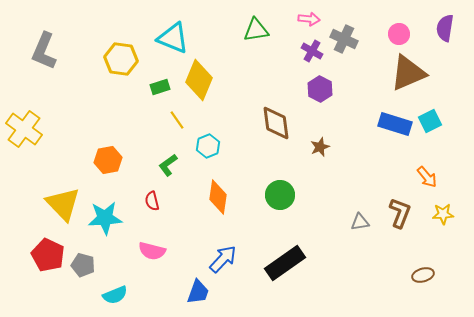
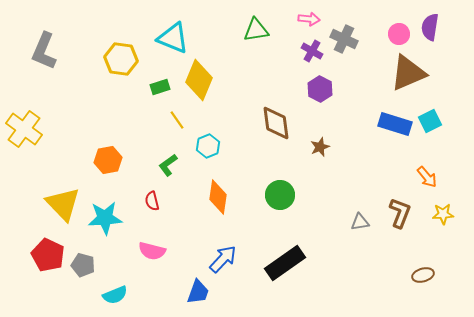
purple semicircle: moved 15 px left, 1 px up
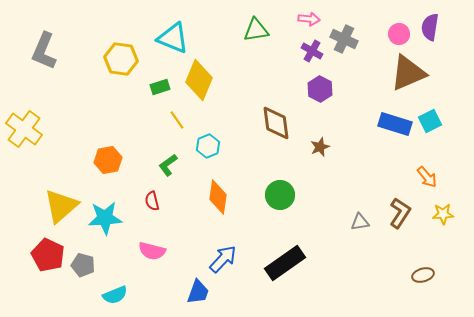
yellow triangle: moved 2 px left, 2 px down; rotated 33 degrees clockwise
brown L-shape: rotated 12 degrees clockwise
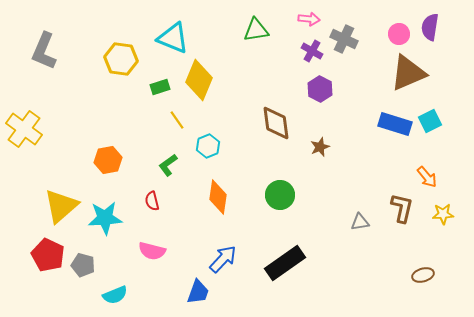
brown L-shape: moved 2 px right, 5 px up; rotated 20 degrees counterclockwise
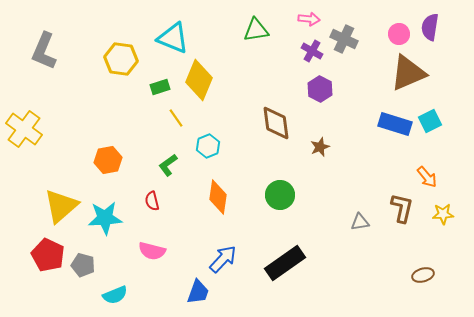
yellow line: moved 1 px left, 2 px up
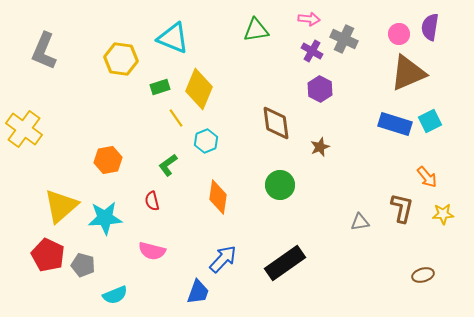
yellow diamond: moved 9 px down
cyan hexagon: moved 2 px left, 5 px up
green circle: moved 10 px up
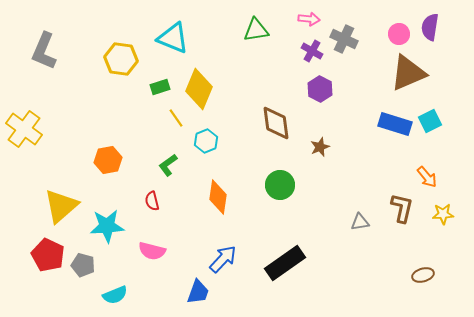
cyan star: moved 2 px right, 8 px down
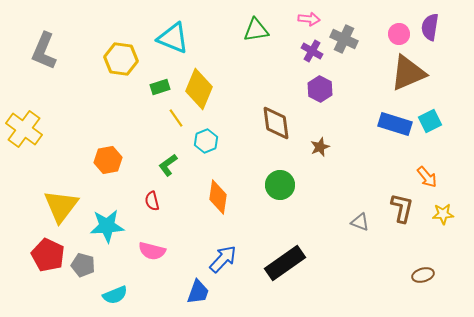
yellow triangle: rotated 12 degrees counterclockwise
gray triangle: rotated 30 degrees clockwise
